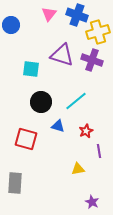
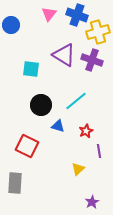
purple triangle: moved 2 px right; rotated 15 degrees clockwise
black circle: moved 3 px down
red square: moved 1 px right, 7 px down; rotated 10 degrees clockwise
yellow triangle: rotated 32 degrees counterclockwise
purple star: rotated 16 degrees clockwise
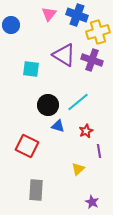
cyan line: moved 2 px right, 1 px down
black circle: moved 7 px right
gray rectangle: moved 21 px right, 7 px down
purple star: rotated 16 degrees counterclockwise
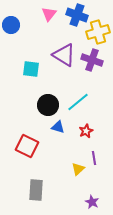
blue triangle: moved 1 px down
purple line: moved 5 px left, 7 px down
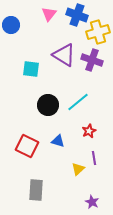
blue triangle: moved 14 px down
red star: moved 3 px right
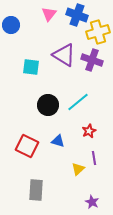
cyan square: moved 2 px up
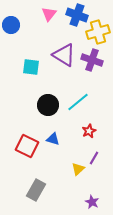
blue triangle: moved 5 px left, 2 px up
purple line: rotated 40 degrees clockwise
gray rectangle: rotated 25 degrees clockwise
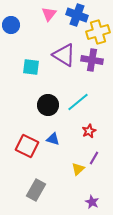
purple cross: rotated 10 degrees counterclockwise
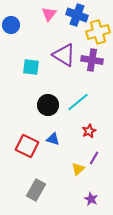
purple star: moved 1 px left, 3 px up
